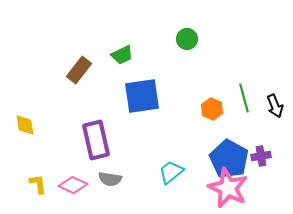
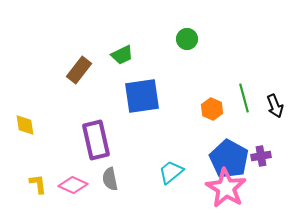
gray semicircle: rotated 70 degrees clockwise
pink star: moved 2 px left; rotated 6 degrees clockwise
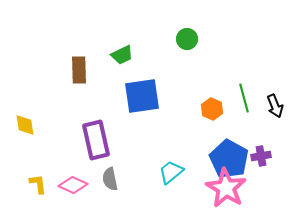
brown rectangle: rotated 40 degrees counterclockwise
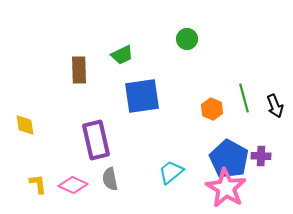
purple cross: rotated 12 degrees clockwise
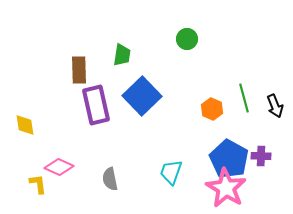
green trapezoid: rotated 55 degrees counterclockwise
blue square: rotated 36 degrees counterclockwise
purple rectangle: moved 35 px up
cyan trapezoid: rotated 32 degrees counterclockwise
pink diamond: moved 14 px left, 18 px up
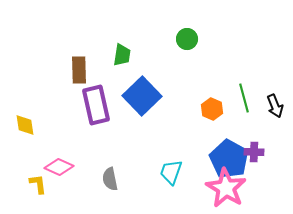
purple cross: moved 7 px left, 4 px up
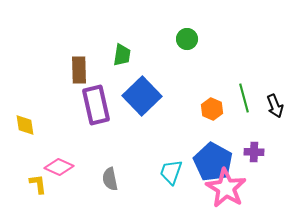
blue pentagon: moved 16 px left, 3 px down
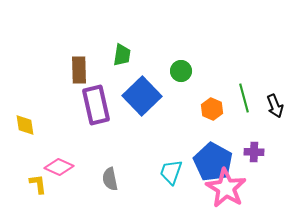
green circle: moved 6 px left, 32 px down
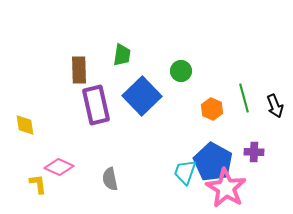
cyan trapezoid: moved 14 px right
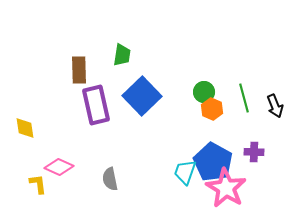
green circle: moved 23 px right, 21 px down
yellow diamond: moved 3 px down
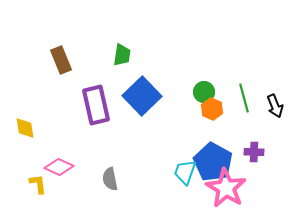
brown rectangle: moved 18 px left, 10 px up; rotated 20 degrees counterclockwise
